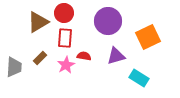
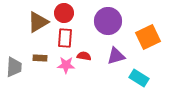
brown rectangle: rotated 48 degrees clockwise
pink star: rotated 30 degrees clockwise
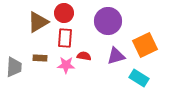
orange square: moved 3 px left, 8 px down
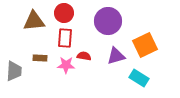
brown triangle: moved 4 px left, 1 px up; rotated 25 degrees clockwise
gray trapezoid: moved 4 px down
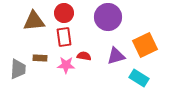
purple circle: moved 4 px up
red rectangle: moved 1 px left, 1 px up; rotated 12 degrees counterclockwise
gray trapezoid: moved 4 px right, 2 px up
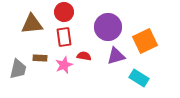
red circle: moved 1 px up
purple circle: moved 10 px down
brown triangle: moved 2 px left, 3 px down
orange square: moved 4 px up
pink star: moved 2 px left; rotated 24 degrees counterclockwise
gray trapezoid: rotated 10 degrees clockwise
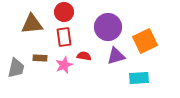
gray trapezoid: moved 2 px left, 1 px up
cyan rectangle: rotated 36 degrees counterclockwise
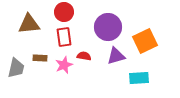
brown triangle: moved 3 px left
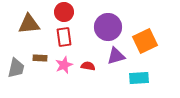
red semicircle: moved 4 px right, 10 px down
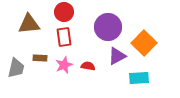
orange square: moved 1 px left, 2 px down; rotated 20 degrees counterclockwise
purple triangle: moved 1 px right; rotated 12 degrees counterclockwise
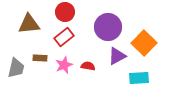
red circle: moved 1 px right
red rectangle: rotated 60 degrees clockwise
